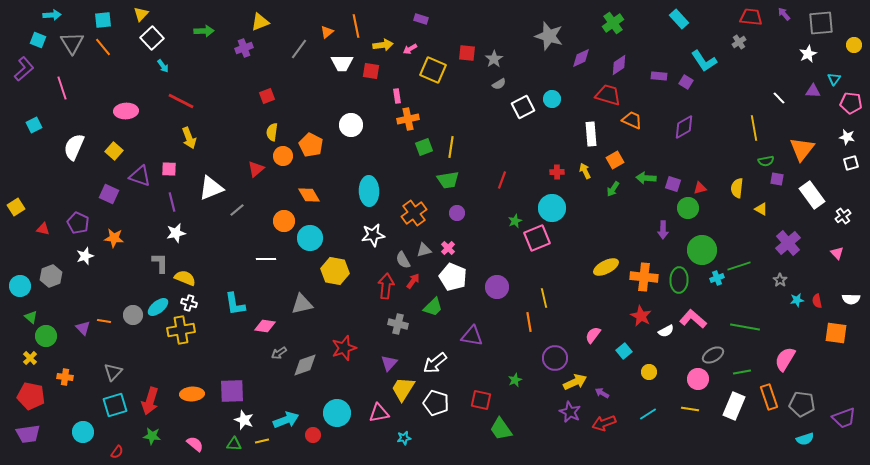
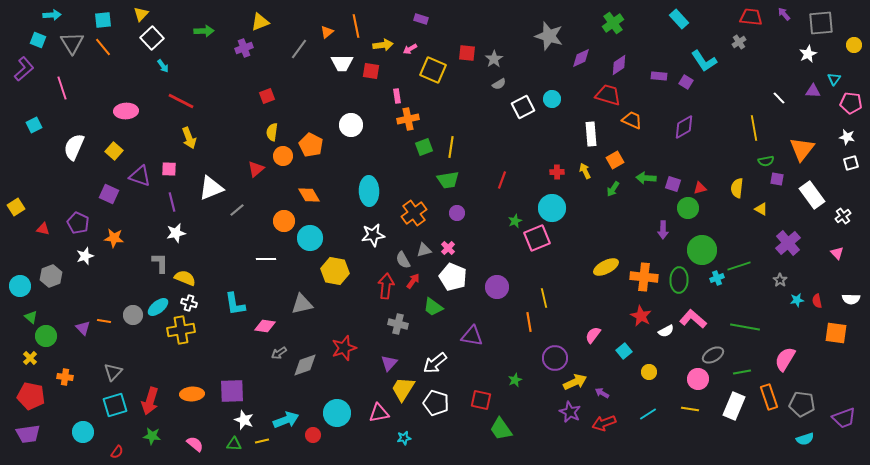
green trapezoid at (433, 307): rotated 80 degrees clockwise
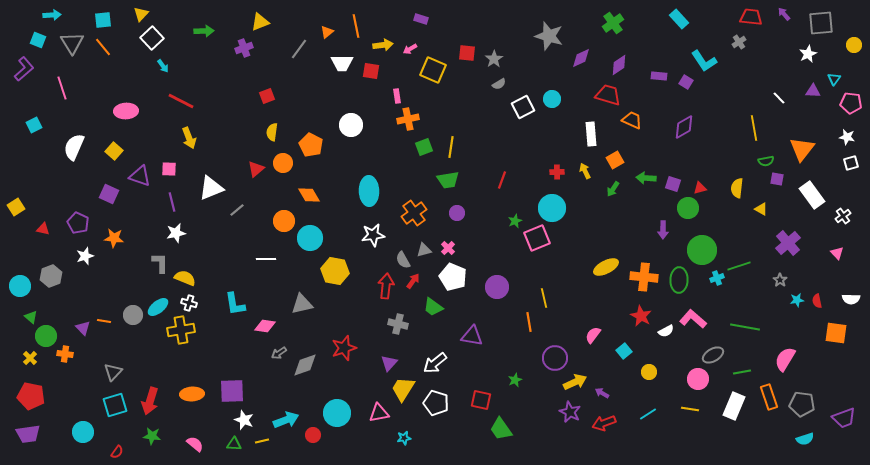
orange circle at (283, 156): moved 7 px down
orange cross at (65, 377): moved 23 px up
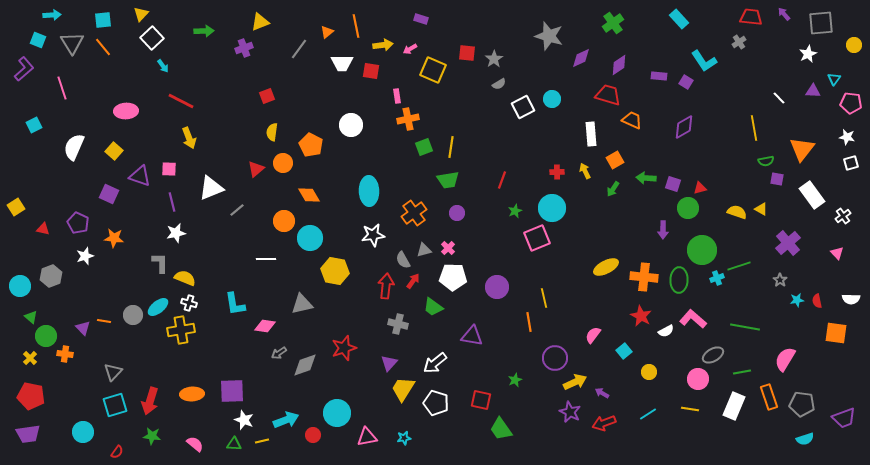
yellow semicircle at (737, 188): moved 24 px down; rotated 102 degrees clockwise
green star at (515, 221): moved 10 px up
white pentagon at (453, 277): rotated 20 degrees counterclockwise
pink triangle at (379, 413): moved 12 px left, 24 px down
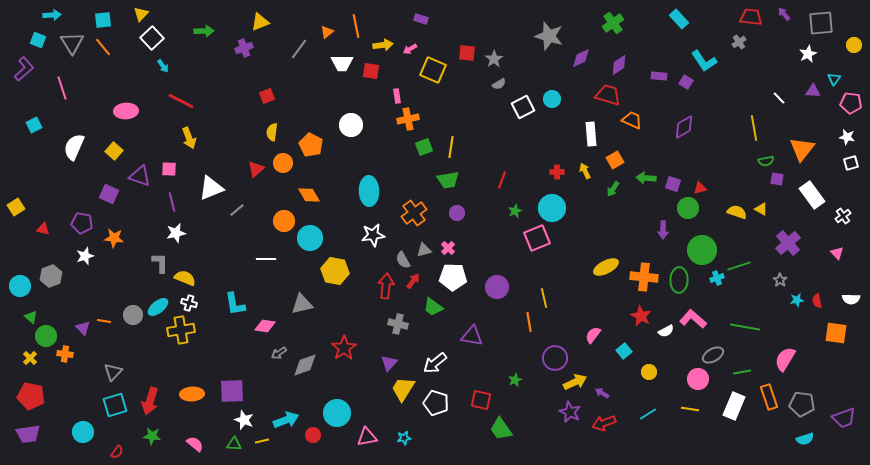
purple pentagon at (78, 223): moved 4 px right; rotated 15 degrees counterclockwise
red star at (344, 348): rotated 15 degrees counterclockwise
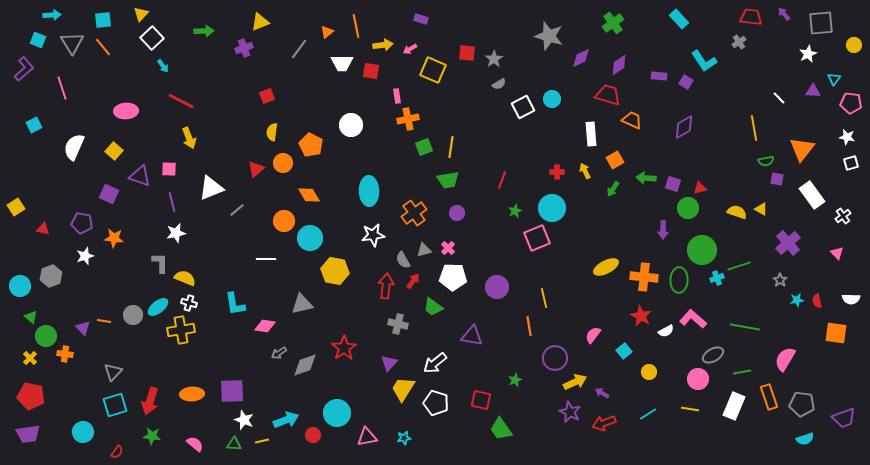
orange line at (529, 322): moved 4 px down
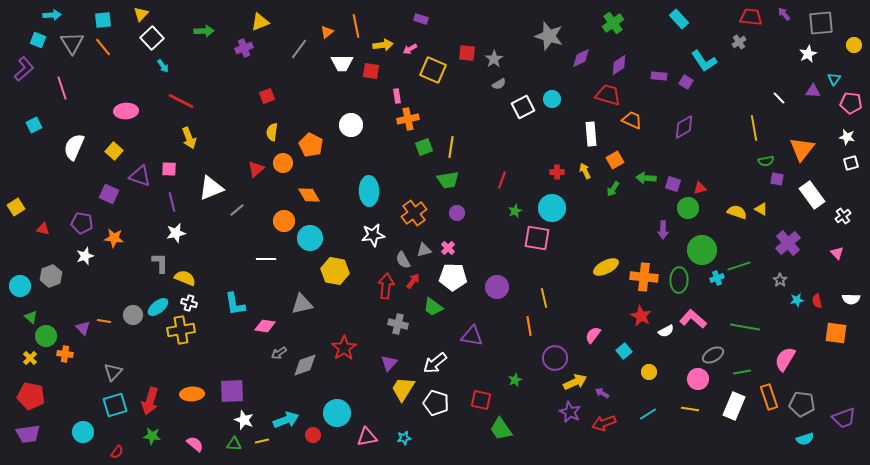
pink square at (537, 238): rotated 32 degrees clockwise
